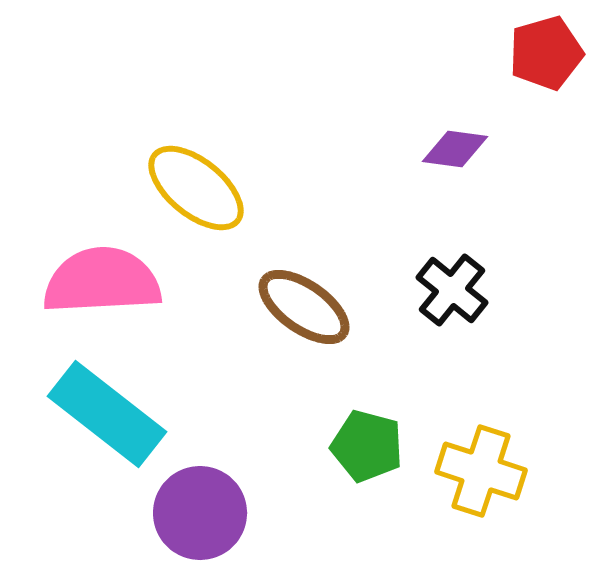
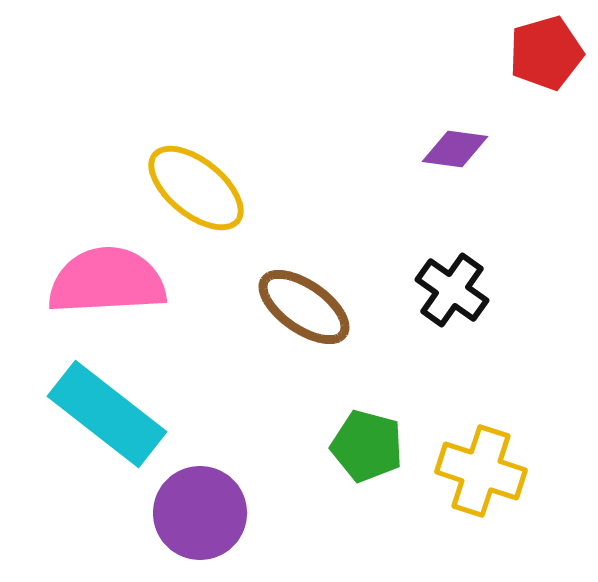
pink semicircle: moved 5 px right
black cross: rotated 4 degrees counterclockwise
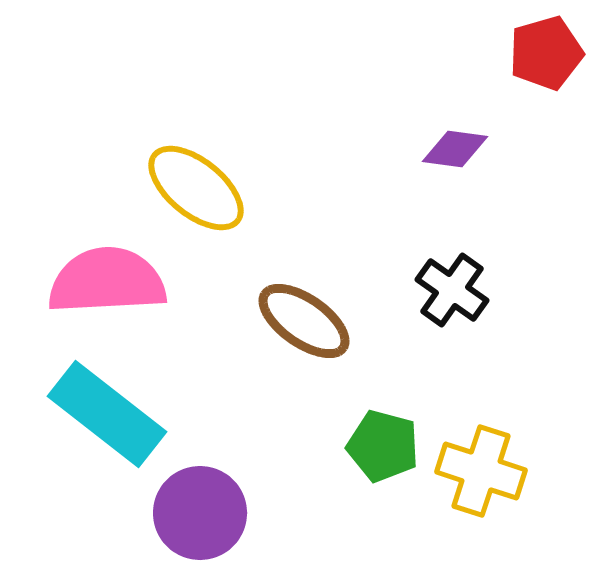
brown ellipse: moved 14 px down
green pentagon: moved 16 px right
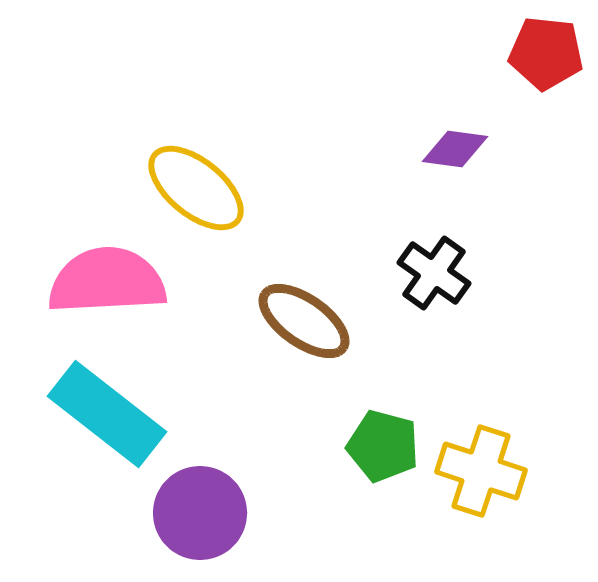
red pentagon: rotated 22 degrees clockwise
black cross: moved 18 px left, 17 px up
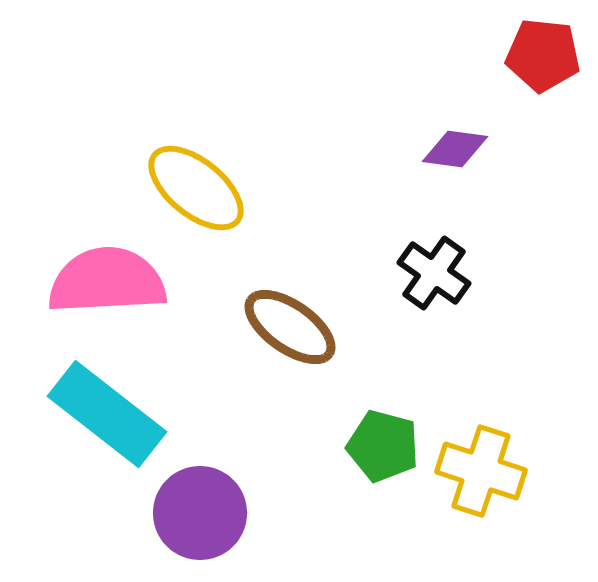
red pentagon: moved 3 px left, 2 px down
brown ellipse: moved 14 px left, 6 px down
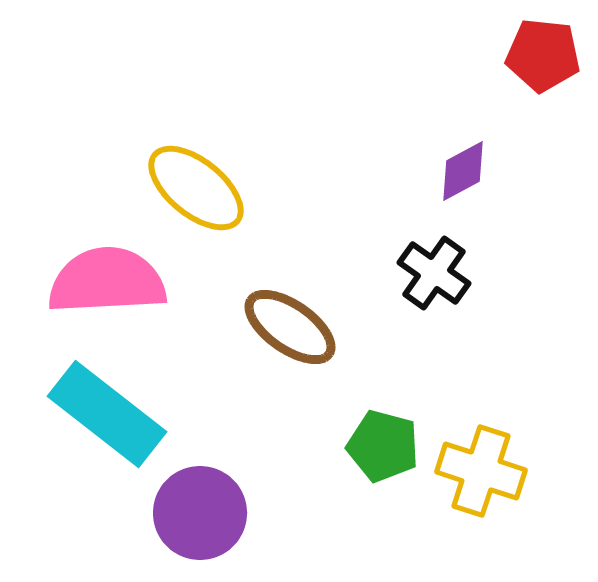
purple diamond: moved 8 px right, 22 px down; rotated 36 degrees counterclockwise
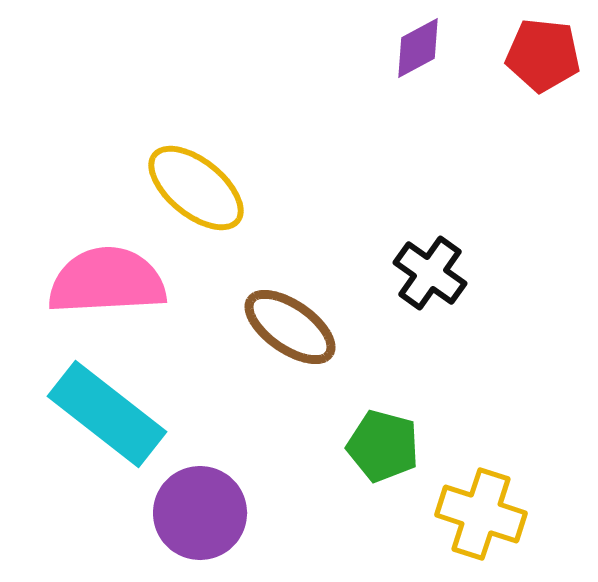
purple diamond: moved 45 px left, 123 px up
black cross: moved 4 px left
yellow cross: moved 43 px down
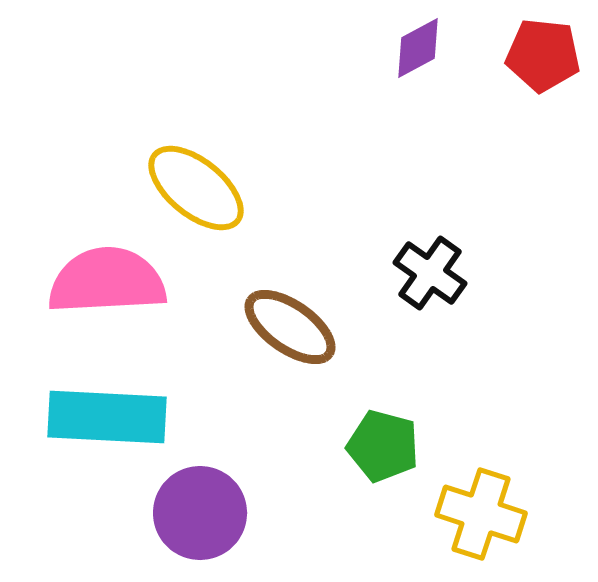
cyan rectangle: moved 3 px down; rotated 35 degrees counterclockwise
